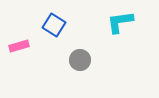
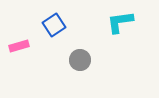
blue square: rotated 25 degrees clockwise
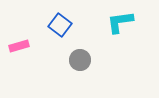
blue square: moved 6 px right; rotated 20 degrees counterclockwise
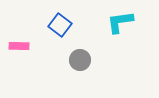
pink rectangle: rotated 18 degrees clockwise
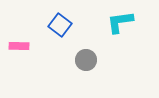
gray circle: moved 6 px right
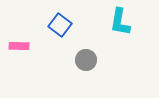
cyan L-shape: rotated 72 degrees counterclockwise
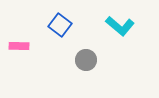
cyan L-shape: moved 4 px down; rotated 60 degrees counterclockwise
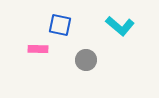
blue square: rotated 25 degrees counterclockwise
pink rectangle: moved 19 px right, 3 px down
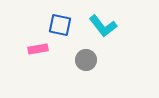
cyan L-shape: moved 17 px left; rotated 12 degrees clockwise
pink rectangle: rotated 12 degrees counterclockwise
